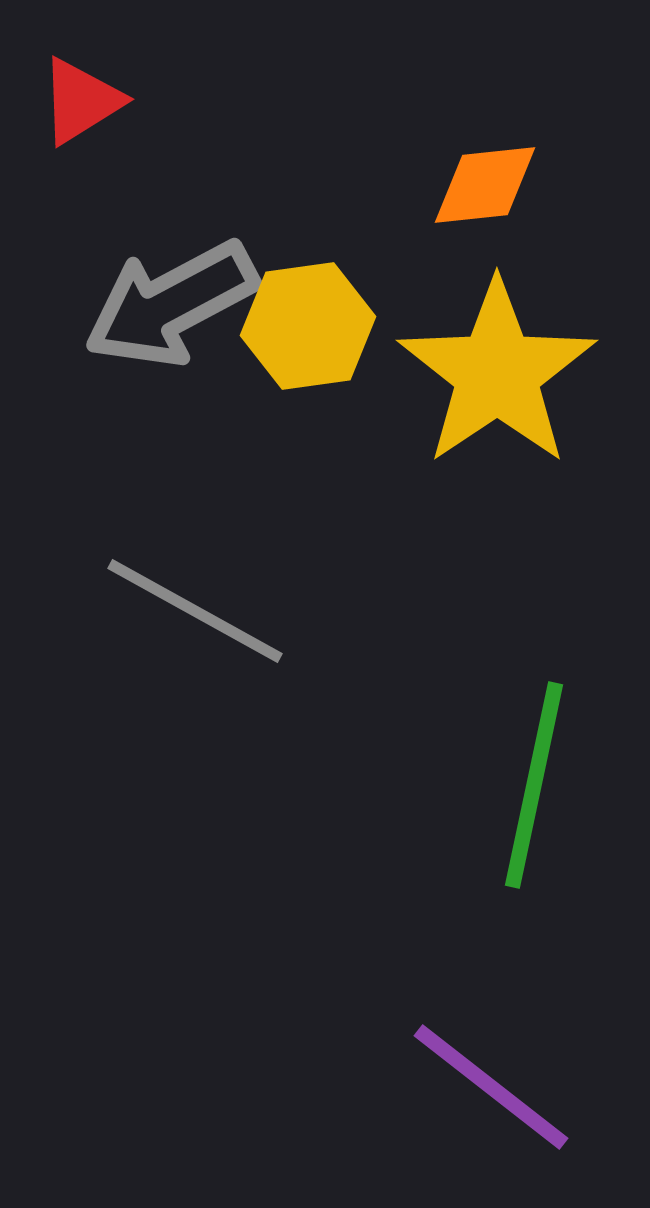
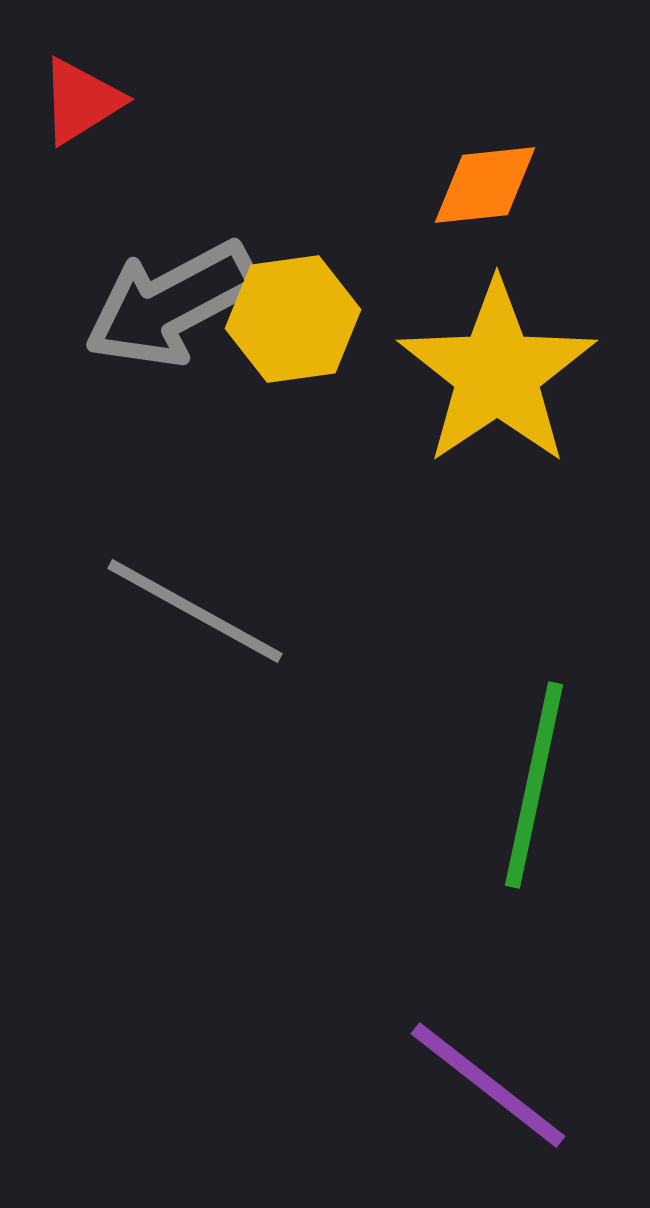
yellow hexagon: moved 15 px left, 7 px up
purple line: moved 3 px left, 2 px up
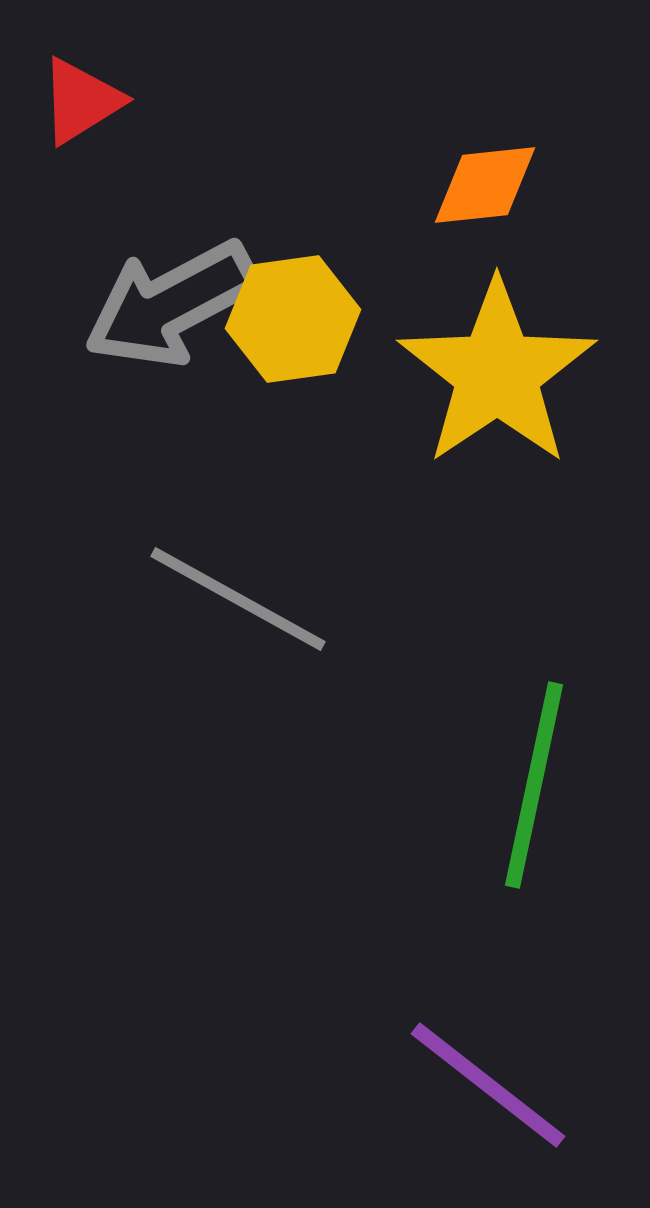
gray line: moved 43 px right, 12 px up
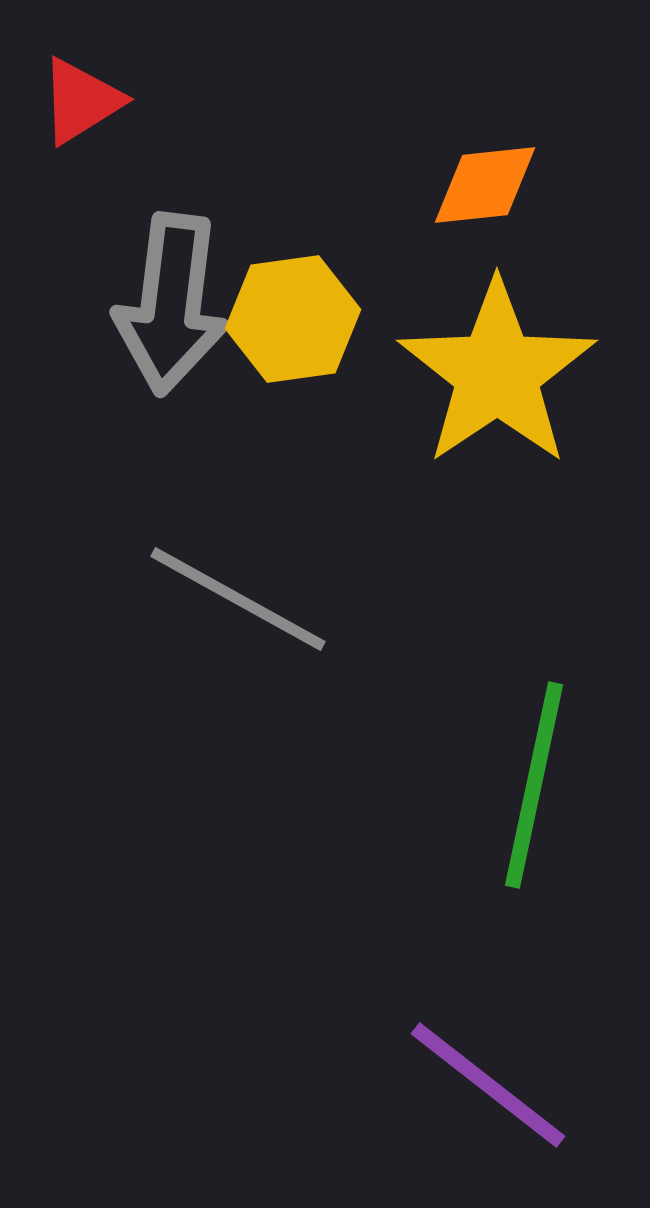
gray arrow: rotated 55 degrees counterclockwise
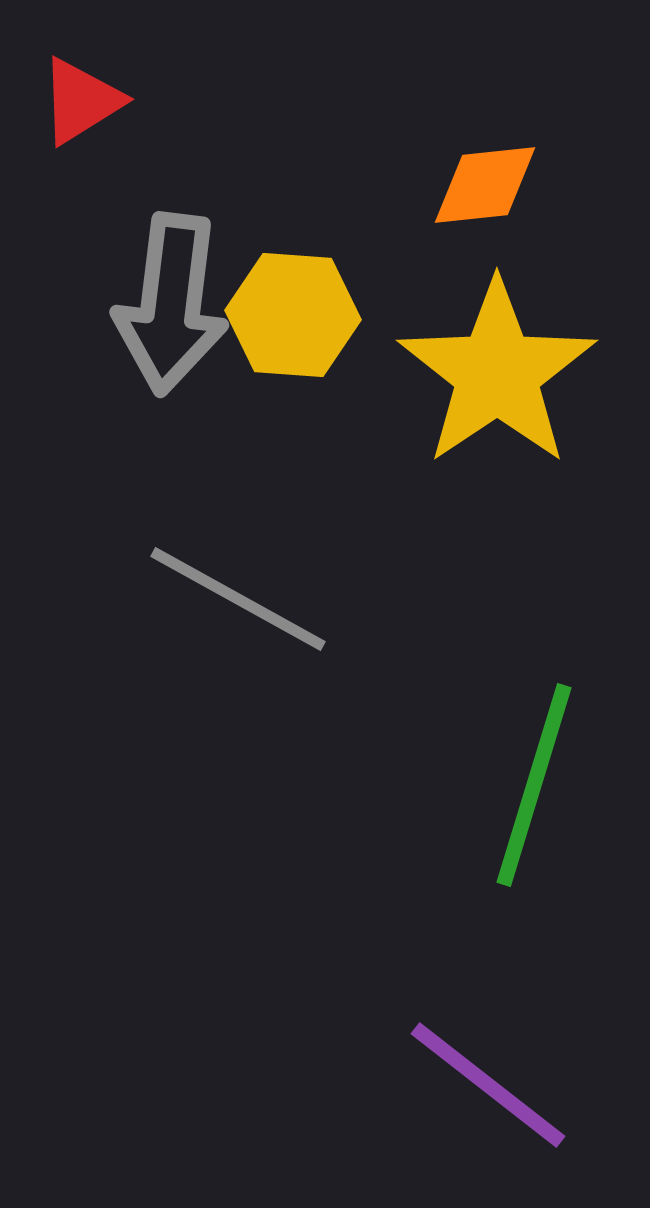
yellow hexagon: moved 4 px up; rotated 12 degrees clockwise
green line: rotated 5 degrees clockwise
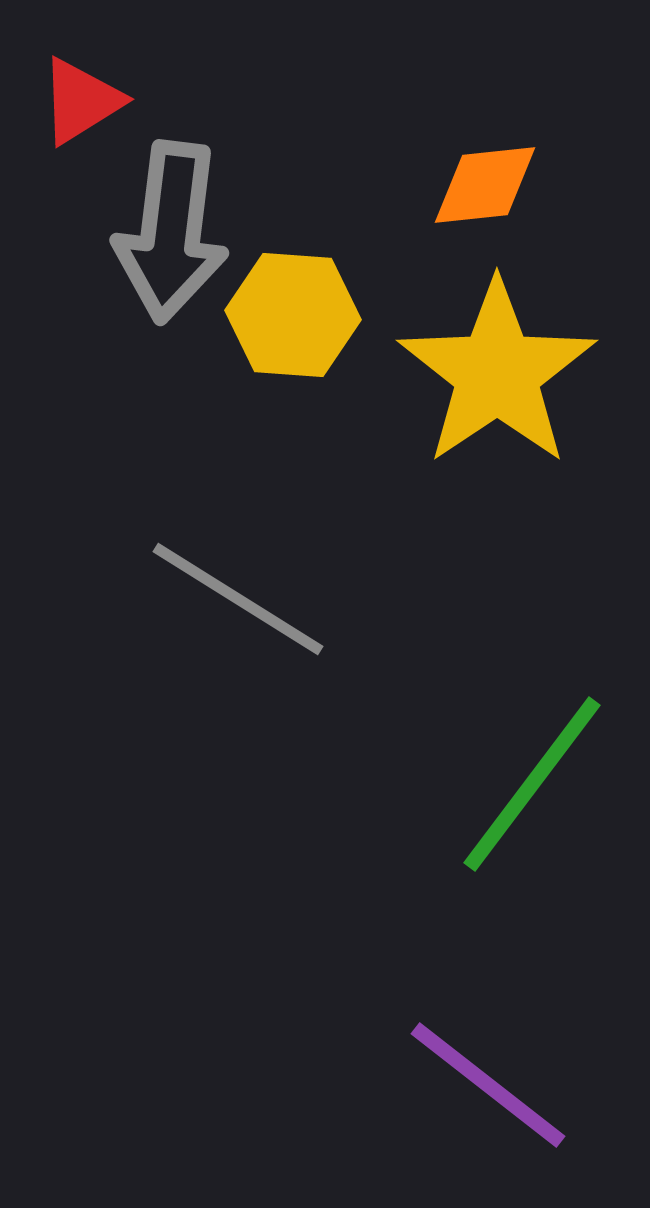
gray arrow: moved 72 px up
gray line: rotated 3 degrees clockwise
green line: moved 2 px left, 1 px up; rotated 20 degrees clockwise
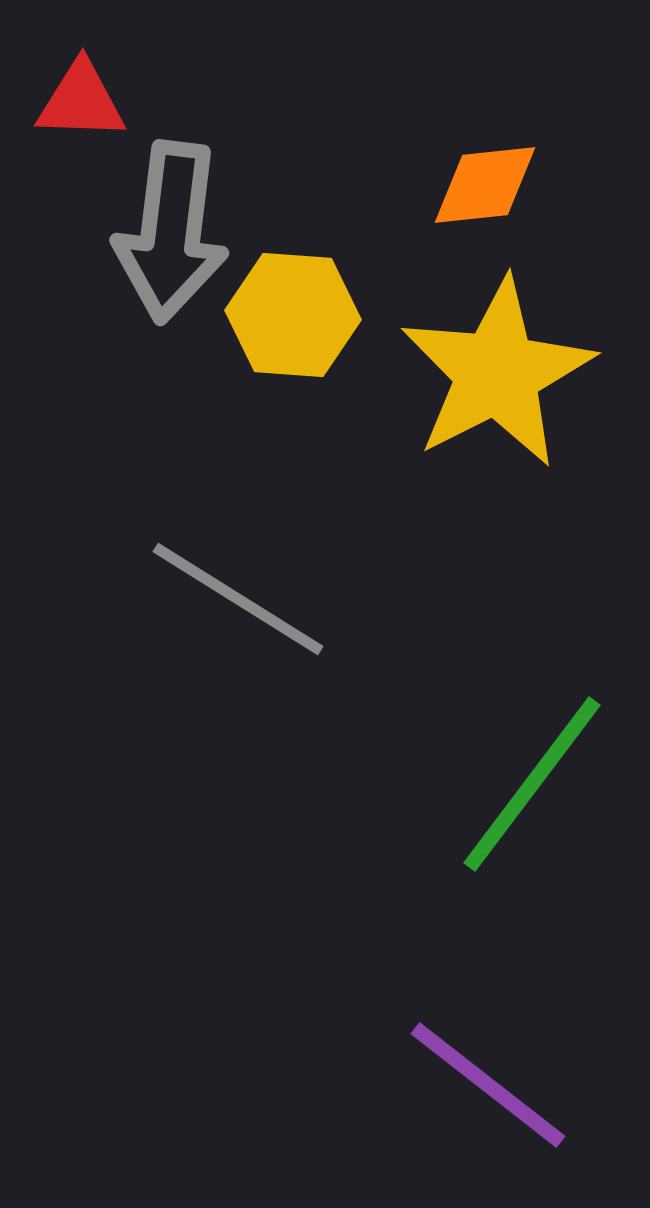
red triangle: rotated 34 degrees clockwise
yellow star: rotated 7 degrees clockwise
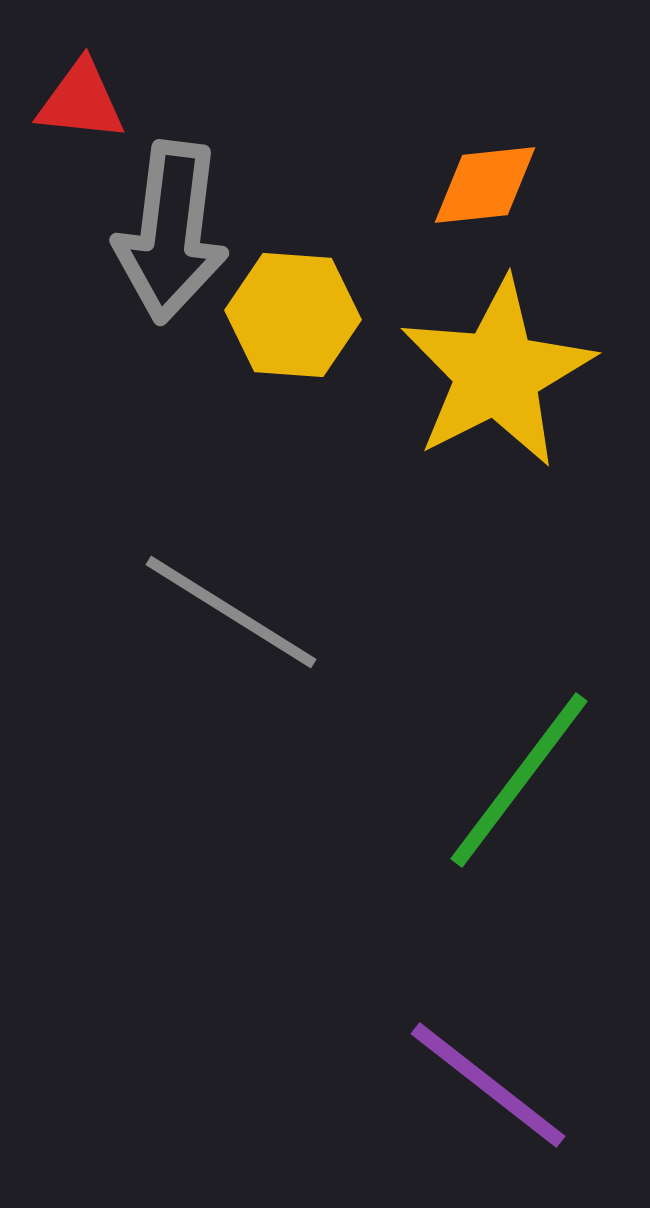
red triangle: rotated 4 degrees clockwise
gray line: moved 7 px left, 13 px down
green line: moved 13 px left, 4 px up
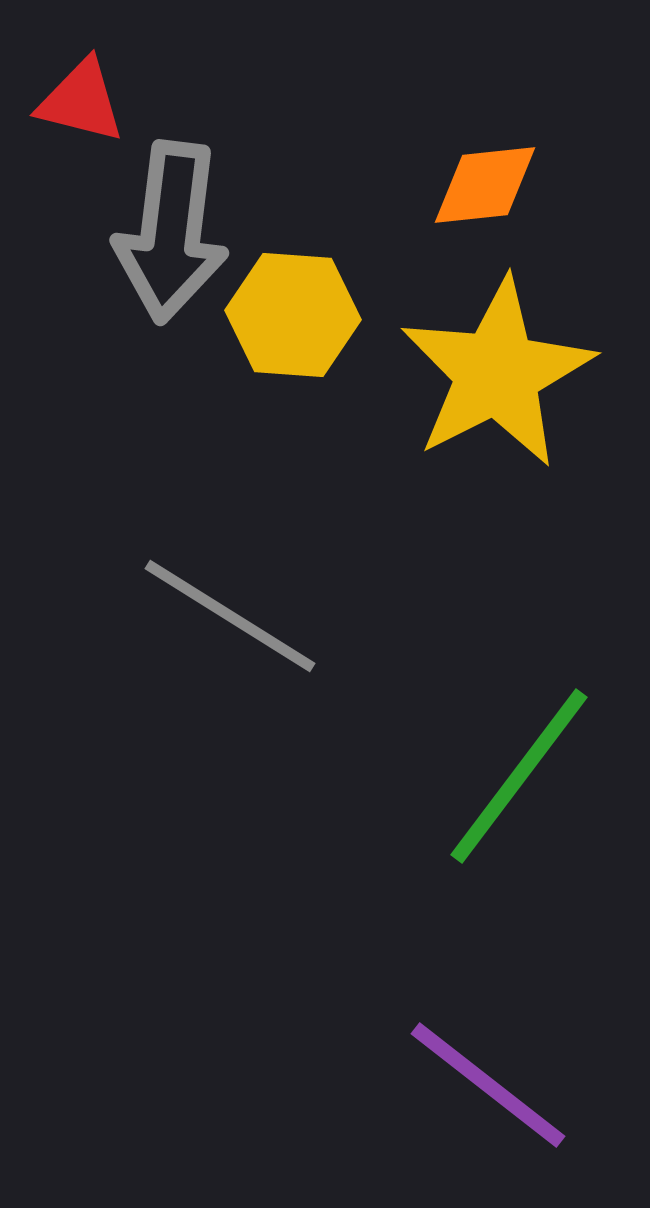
red triangle: rotated 8 degrees clockwise
gray line: moved 1 px left, 4 px down
green line: moved 4 px up
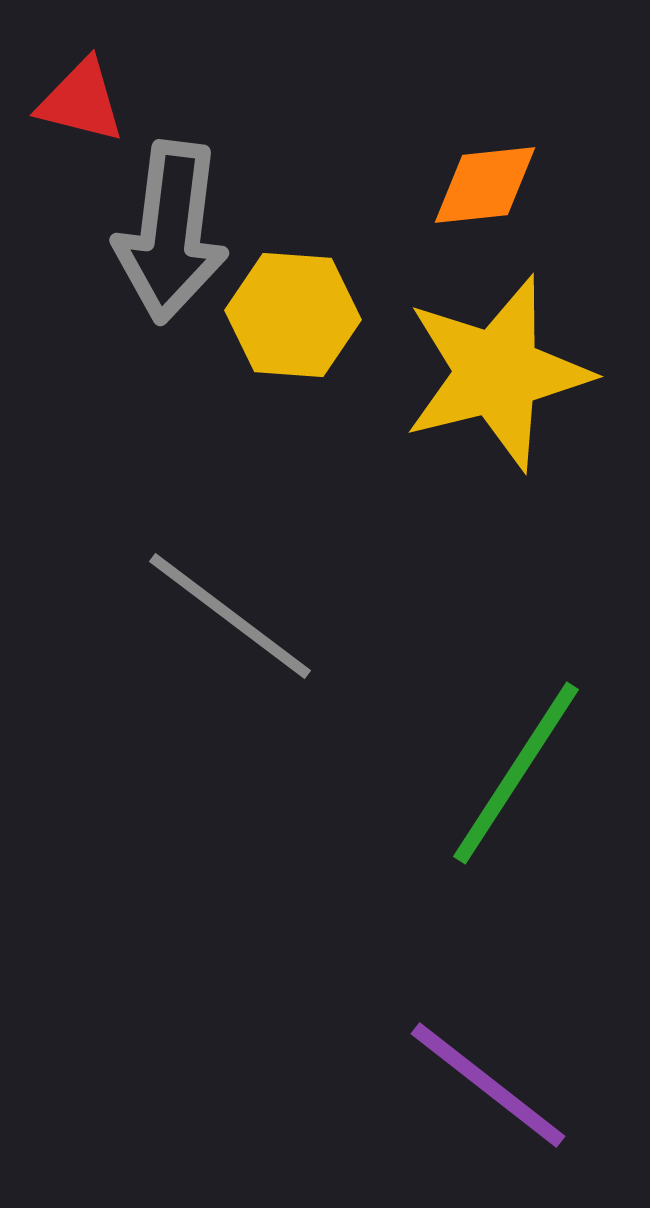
yellow star: rotated 13 degrees clockwise
gray line: rotated 5 degrees clockwise
green line: moved 3 px left, 3 px up; rotated 4 degrees counterclockwise
